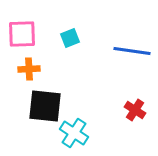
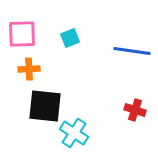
red cross: rotated 15 degrees counterclockwise
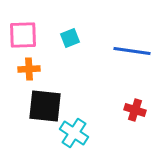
pink square: moved 1 px right, 1 px down
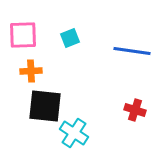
orange cross: moved 2 px right, 2 px down
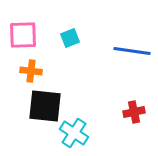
orange cross: rotated 10 degrees clockwise
red cross: moved 1 px left, 2 px down; rotated 30 degrees counterclockwise
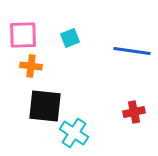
orange cross: moved 5 px up
